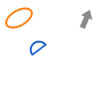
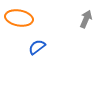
orange ellipse: rotated 40 degrees clockwise
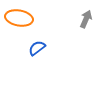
blue semicircle: moved 1 px down
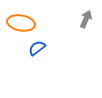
orange ellipse: moved 2 px right, 5 px down
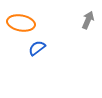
gray arrow: moved 2 px right, 1 px down
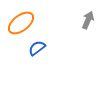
orange ellipse: rotated 48 degrees counterclockwise
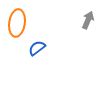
orange ellipse: moved 4 px left; rotated 44 degrees counterclockwise
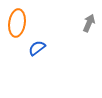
gray arrow: moved 1 px right, 3 px down
